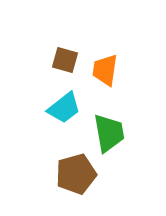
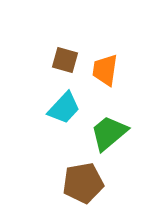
cyan trapezoid: rotated 9 degrees counterclockwise
green trapezoid: rotated 120 degrees counterclockwise
brown pentagon: moved 7 px right, 9 px down; rotated 6 degrees clockwise
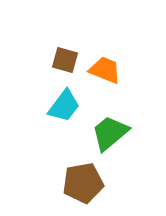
orange trapezoid: rotated 104 degrees clockwise
cyan trapezoid: moved 2 px up; rotated 6 degrees counterclockwise
green trapezoid: moved 1 px right
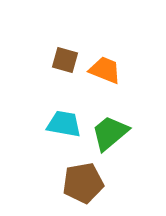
cyan trapezoid: moved 18 px down; rotated 117 degrees counterclockwise
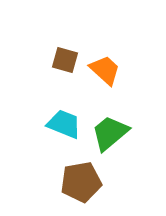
orange trapezoid: rotated 20 degrees clockwise
cyan trapezoid: rotated 12 degrees clockwise
brown pentagon: moved 2 px left, 1 px up
